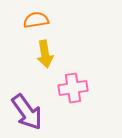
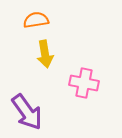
pink cross: moved 11 px right, 5 px up; rotated 20 degrees clockwise
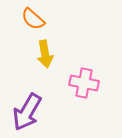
orange semicircle: moved 3 px left, 1 px up; rotated 130 degrees counterclockwise
purple arrow: rotated 66 degrees clockwise
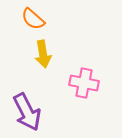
yellow arrow: moved 2 px left
purple arrow: rotated 57 degrees counterclockwise
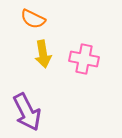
orange semicircle: rotated 15 degrees counterclockwise
pink cross: moved 24 px up
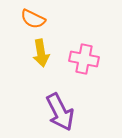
yellow arrow: moved 2 px left, 1 px up
purple arrow: moved 33 px right
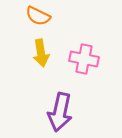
orange semicircle: moved 5 px right, 3 px up
purple arrow: rotated 39 degrees clockwise
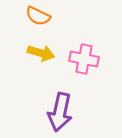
yellow arrow: rotated 64 degrees counterclockwise
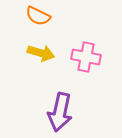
pink cross: moved 2 px right, 2 px up
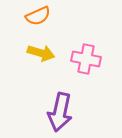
orange semicircle: rotated 50 degrees counterclockwise
pink cross: moved 2 px down
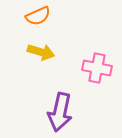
yellow arrow: moved 1 px up
pink cross: moved 11 px right, 9 px down
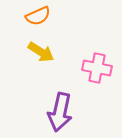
yellow arrow: rotated 16 degrees clockwise
